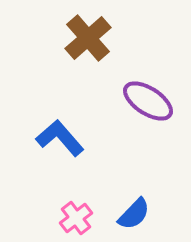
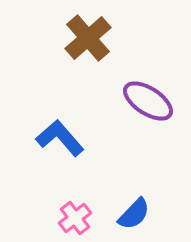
pink cross: moved 1 px left
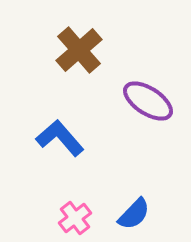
brown cross: moved 9 px left, 12 px down
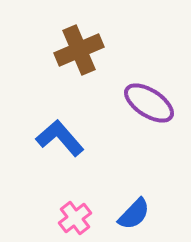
brown cross: rotated 18 degrees clockwise
purple ellipse: moved 1 px right, 2 px down
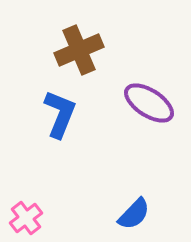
blue L-shape: moved 24 px up; rotated 63 degrees clockwise
pink cross: moved 49 px left
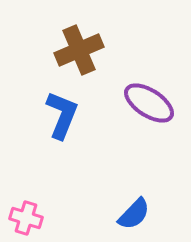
blue L-shape: moved 2 px right, 1 px down
pink cross: rotated 36 degrees counterclockwise
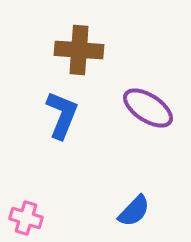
brown cross: rotated 27 degrees clockwise
purple ellipse: moved 1 px left, 5 px down
blue semicircle: moved 3 px up
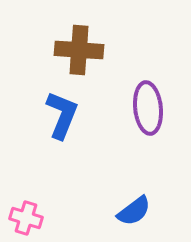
purple ellipse: rotated 51 degrees clockwise
blue semicircle: rotated 9 degrees clockwise
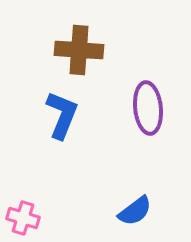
blue semicircle: moved 1 px right
pink cross: moved 3 px left
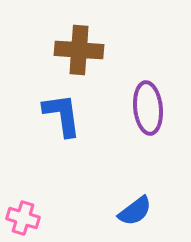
blue L-shape: rotated 30 degrees counterclockwise
